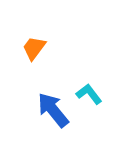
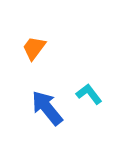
blue arrow: moved 6 px left, 2 px up
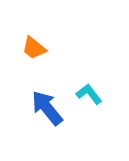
orange trapezoid: rotated 88 degrees counterclockwise
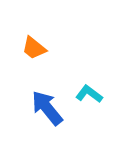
cyan L-shape: rotated 16 degrees counterclockwise
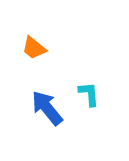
cyan L-shape: rotated 48 degrees clockwise
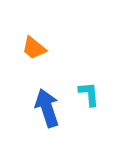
blue arrow: rotated 21 degrees clockwise
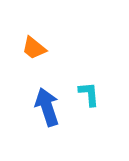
blue arrow: moved 1 px up
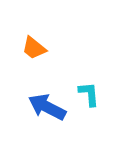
blue arrow: rotated 45 degrees counterclockwise
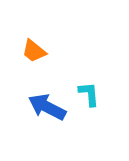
orange trapezoid: moved 3 px down
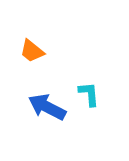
orange trapezoid: moved 2 px left
